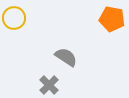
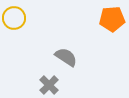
orange pentagon: rotated 15 degrees counterclockwise
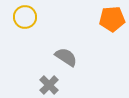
yellow circle: moved 11 px right, 1 px up
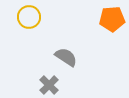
yellow circle: moved 4 px right
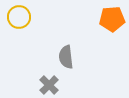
yellow circle: moved 10 px left
gray semicircle: rotated 130 degrees counterclockwise
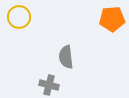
gray cross: rotated 30 degrees counterclockwise
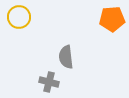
gray cross: moved 3 px up
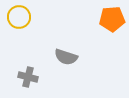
gray semicircle: rotated 65 degrees counterclockwise
gray cross: moved 21 px left, 5 px up
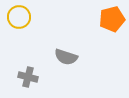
orange pentagon: rotated 10 degrees counterclockwise
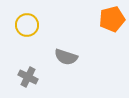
yellow circle: moved 8 px right, 8 px down
gray cross: rotated 12 degrees clockwise
